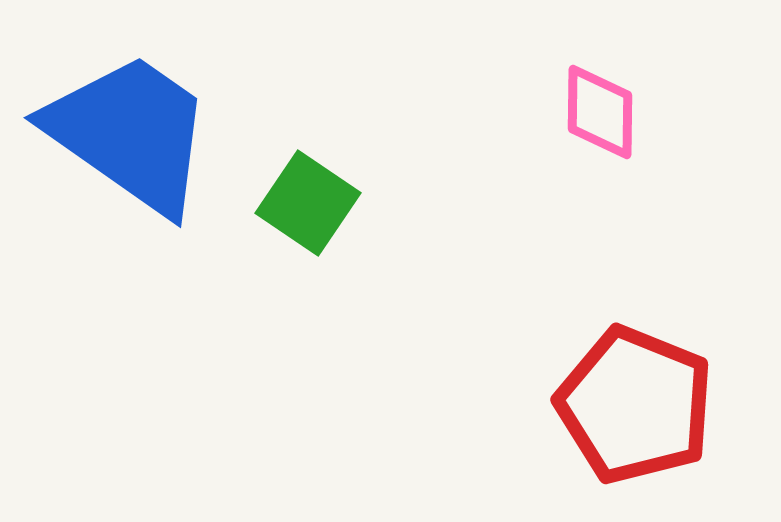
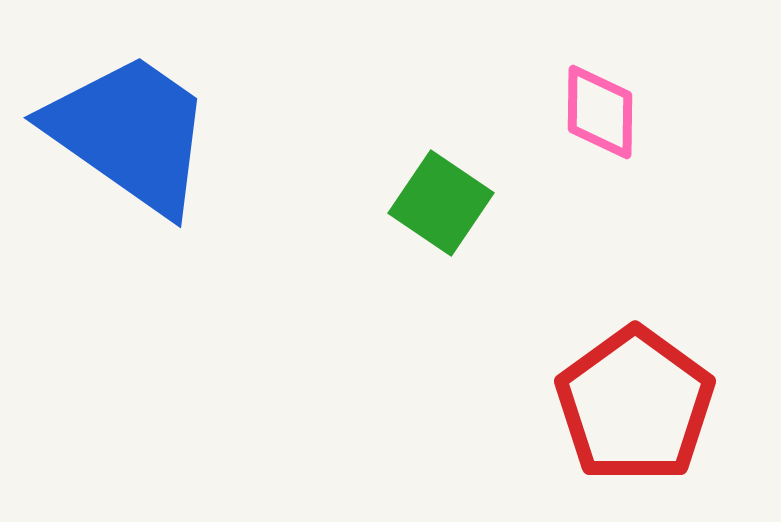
green square: moved 133 px right
red pentagon: rotated 14 degrees clockwise
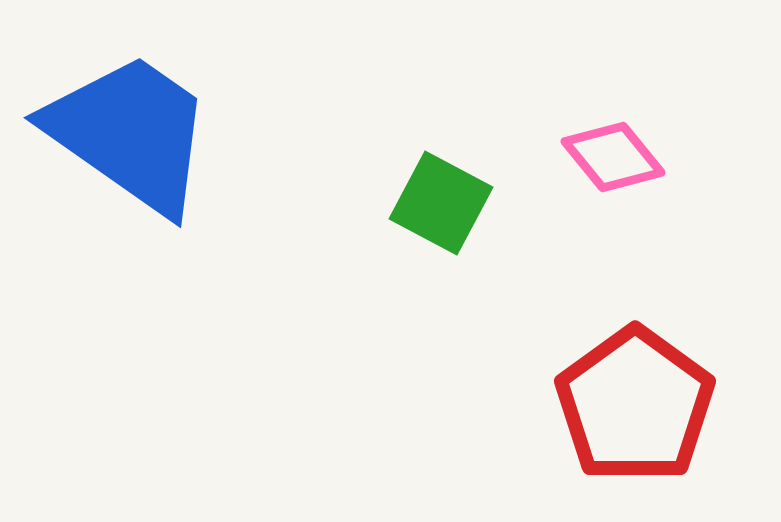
pink diamond: moved 13 px right, 45 px down; rotated 40 degrees counterclockwise
green square: rotated 6 degrees counterclockwise
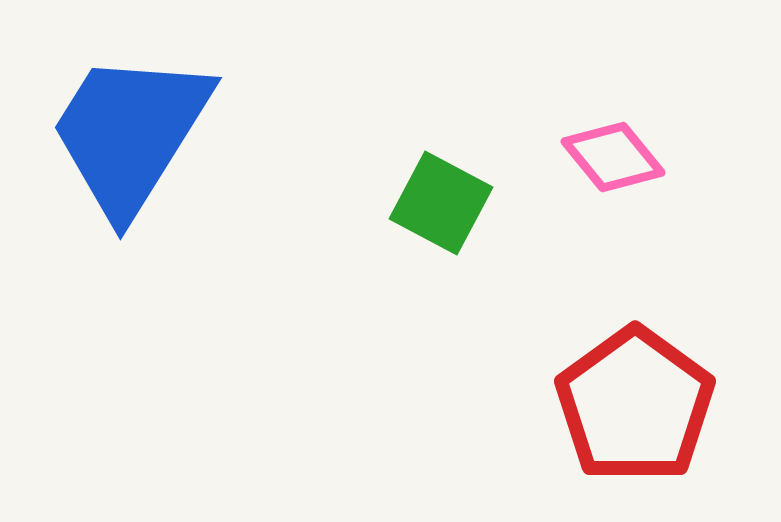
blue trapezoid: rotated 93 degrees counterclockwise
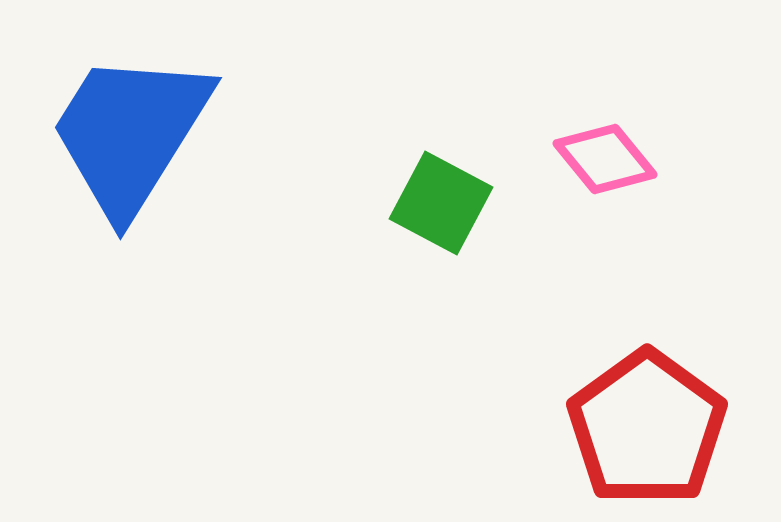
pink diamond: moved 8 px left, 2 px down
red pentagon: moved 12 px right, 23 px down
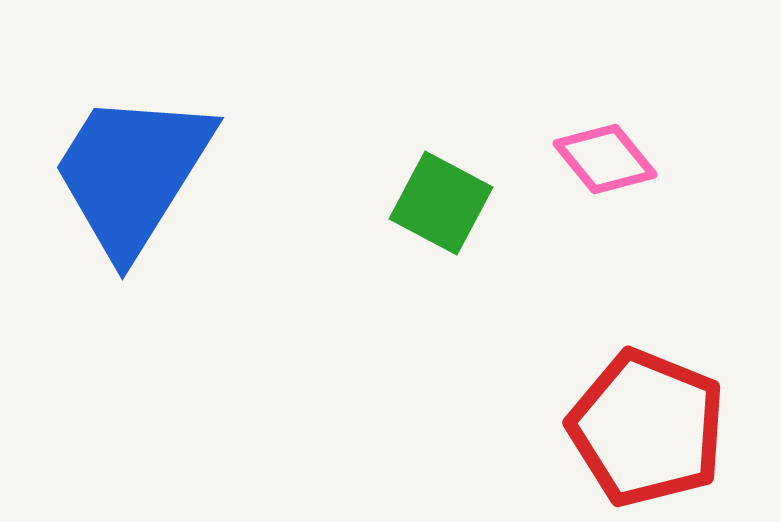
blue trapezoid: moved 2 px right, 40 px down
red pentagon: rotated 14 degrees counterclockwise
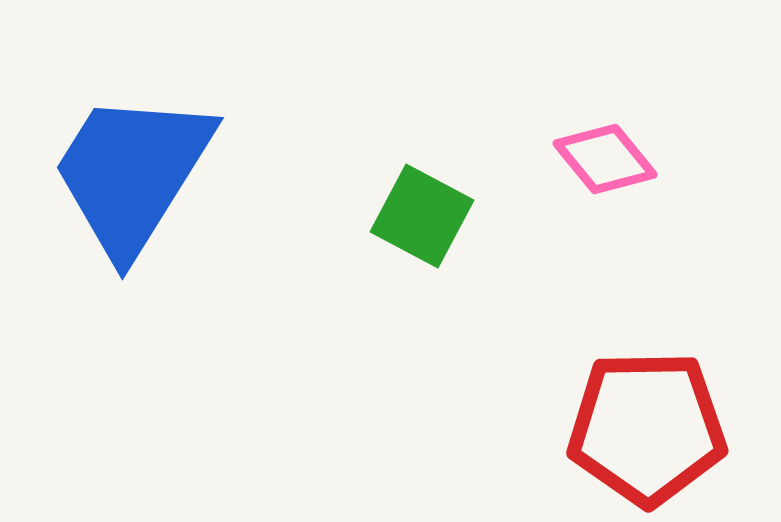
green square: moved 19 px left, 13 px down
red pentagon: rotated 23 degrees counterclockwise
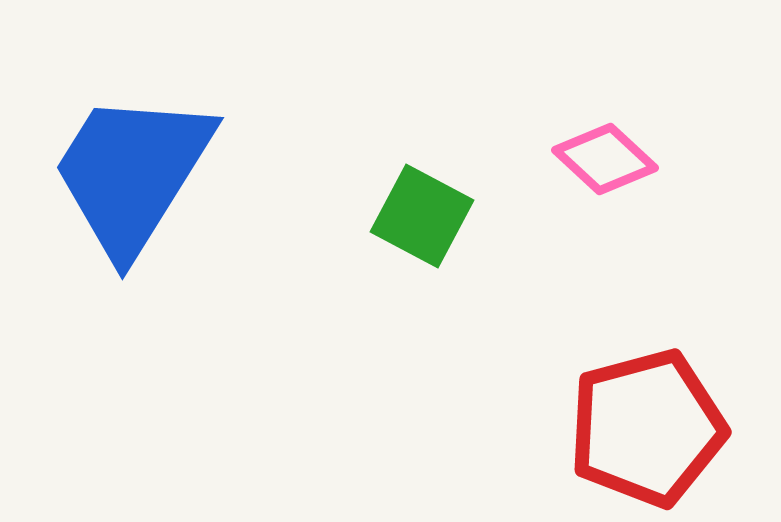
pink diamond: rotated 8 degrees counterclockwise
red pentagon: rotated 14 degrees counterclockwise
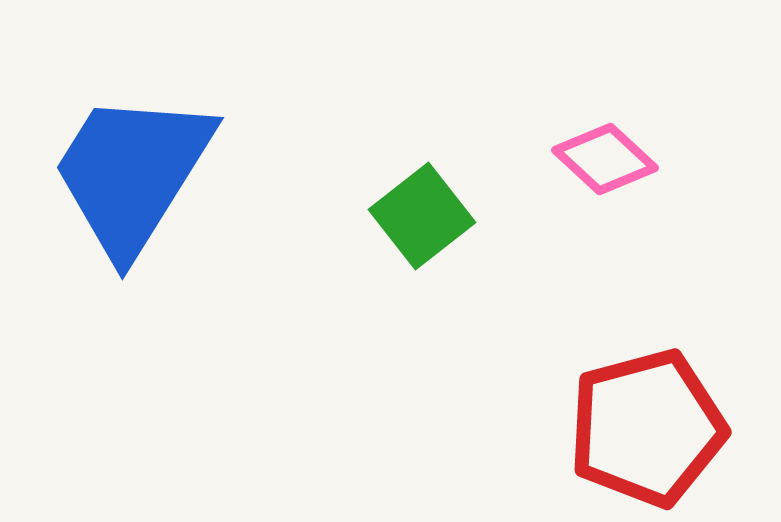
green square: rotated 24 degrees clockwise
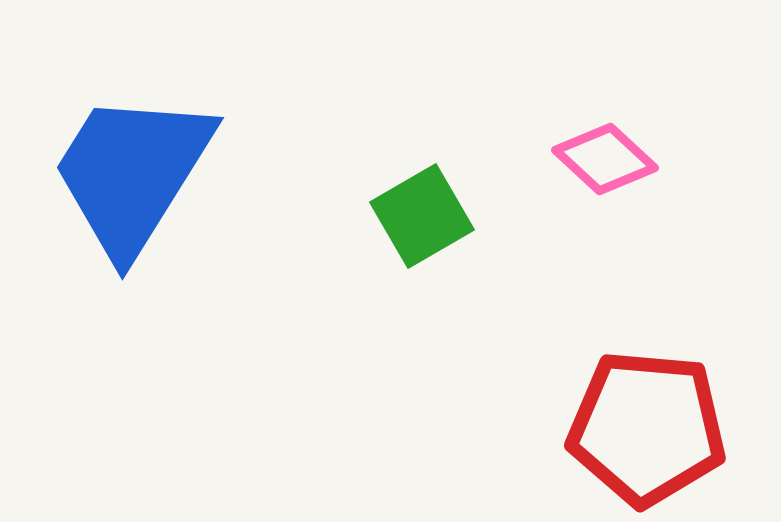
green square: rotated 8 degrees clockwise
red pentagon: rotated 20 degrees clockwise
